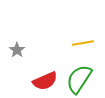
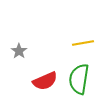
gray star: moved 2 px right, 1 px down
green semicircle: rotated 24 degrees counterclockwise
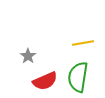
gray star: moved 9 px right, 5 px down
green semicircle: moved 1 px left, 2 px up
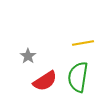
red semicircle: rotated 10 degrees counterclockwise
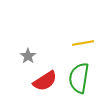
green semicircle: moved 1 px right, 1 px down
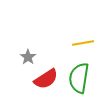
gray star: moved 1 px down
red semicircle: moved 1 px right, 2 px up
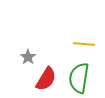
yellow line: moved 1 px right, 1 px down; rotated 15 degrees clockwise
red semicircle: rotated 25 degrees counterclockwise
